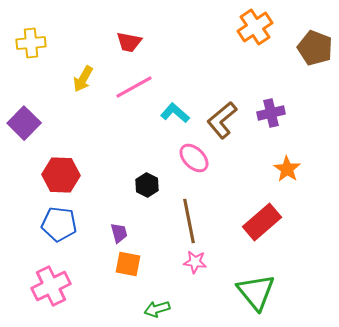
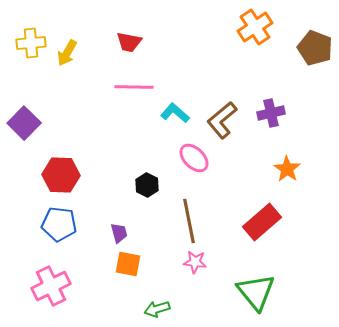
yellow arrow: moved 16 px left, 26 px up
pink line: rotated 30 degrees clockwise
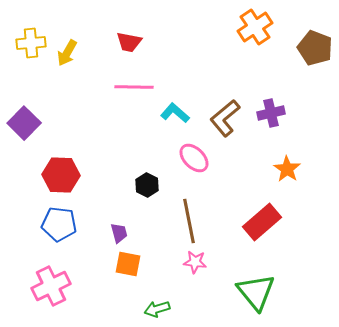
brown L-shape: moved 3 px right, 2 px up
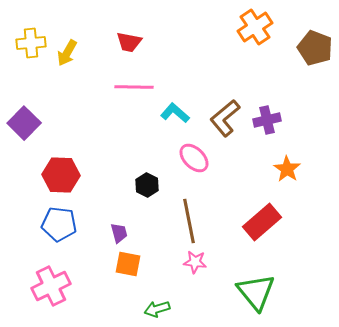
purple cross: moved 4 px left, 7 px down
